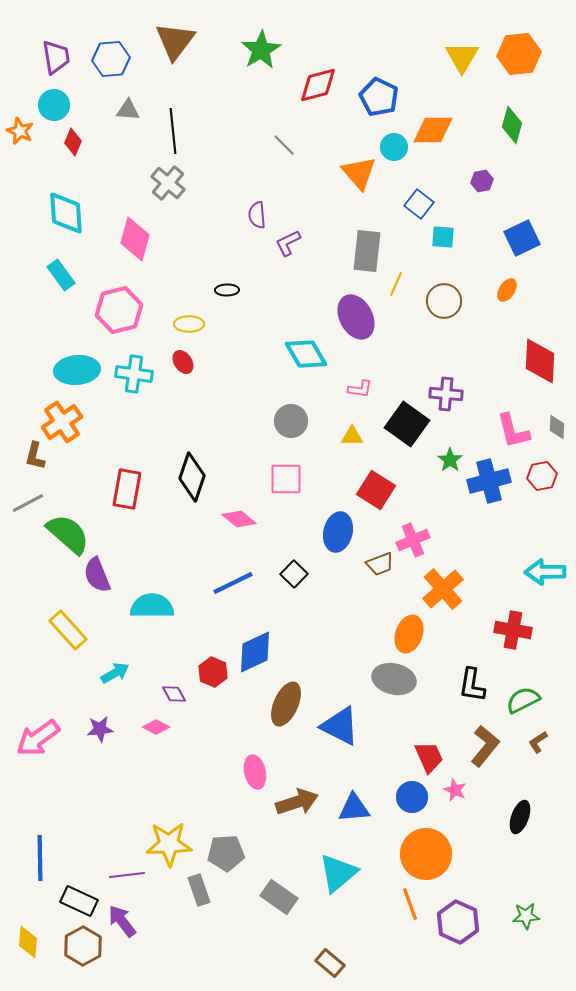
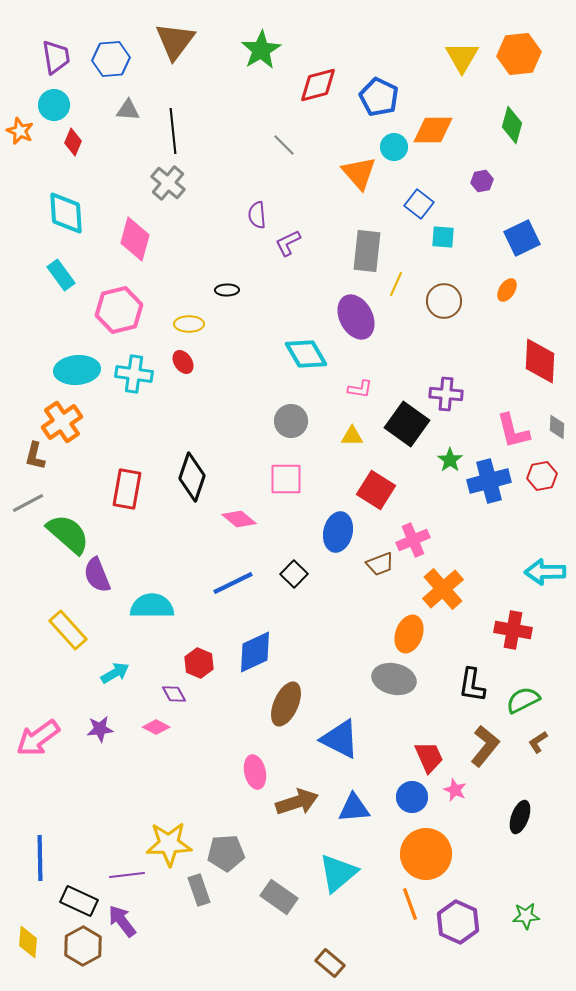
red hexagon at (213, 672): moved 14 px left, 9 px up
blue triangle at (340, 726): moved 13 px down
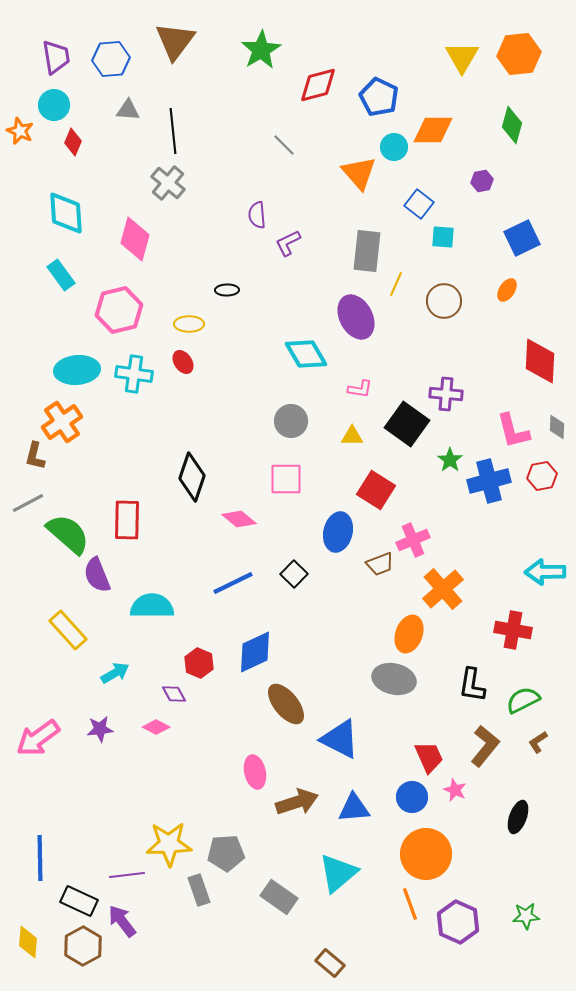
red rectangle at (127, 489): moved 31 px down; rotated 9 degrees counterclockwise
brown ellipse at (286, 704): rotated 63 degrees counterclockwise
black ellipse at (520, 817): moved 2 px left
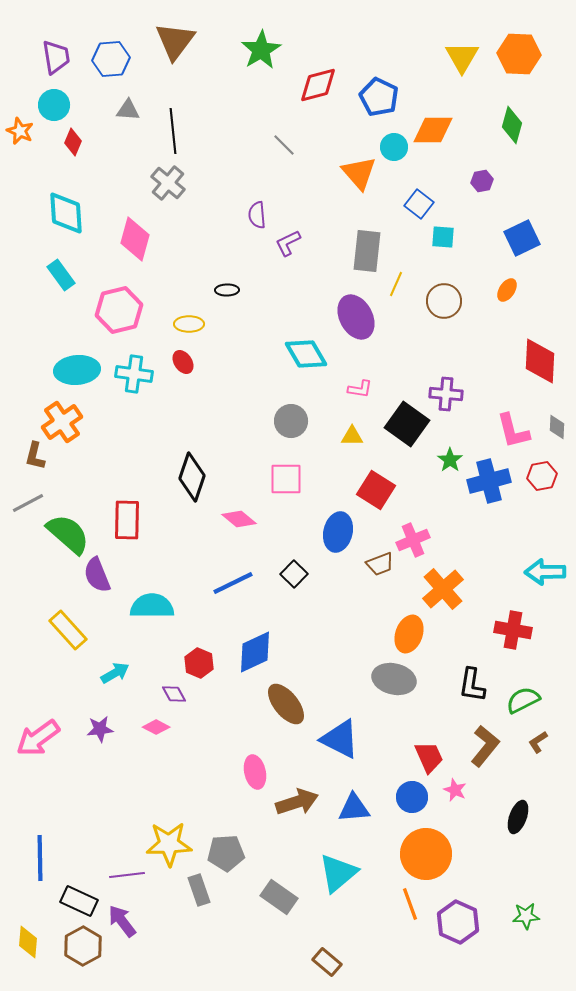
orange hexagon at (519, 54): rotated 9 degrees clockwise
brown rectangle at (330, 963): moved 3 px left, 1 px up
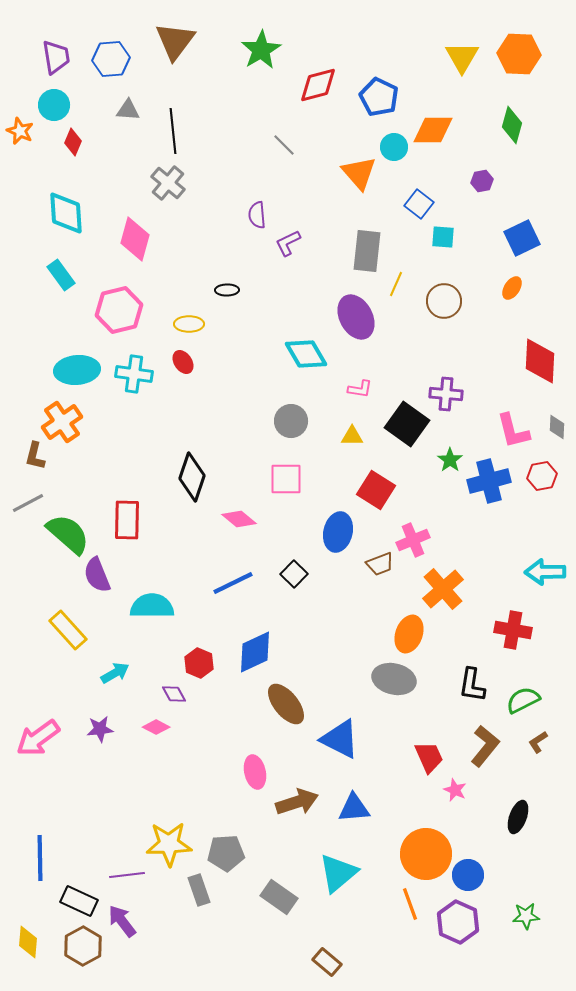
orange ellipse at (507, 290): moved 5 px right, 2 px up
blue circle at (412, 797): moved 56 px right, 78 px down
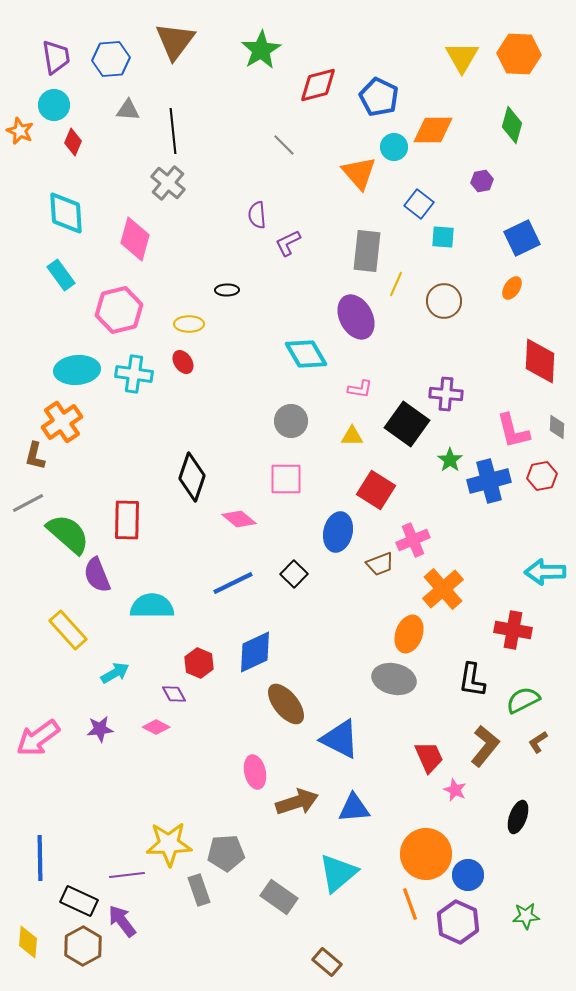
black L-shape at (472, 685): moved 5 px up
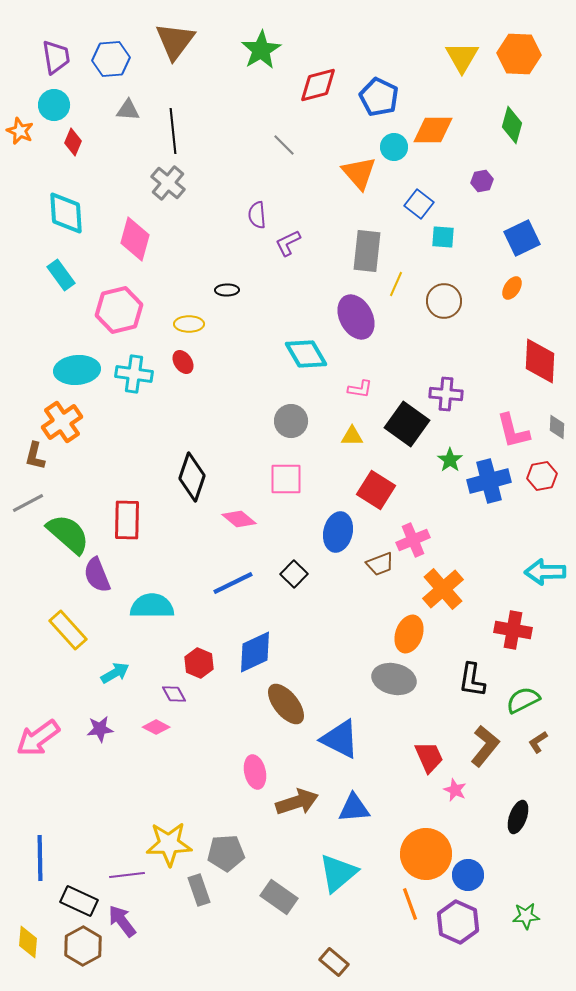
brown rectangle at (327, 962): moved 7 px right
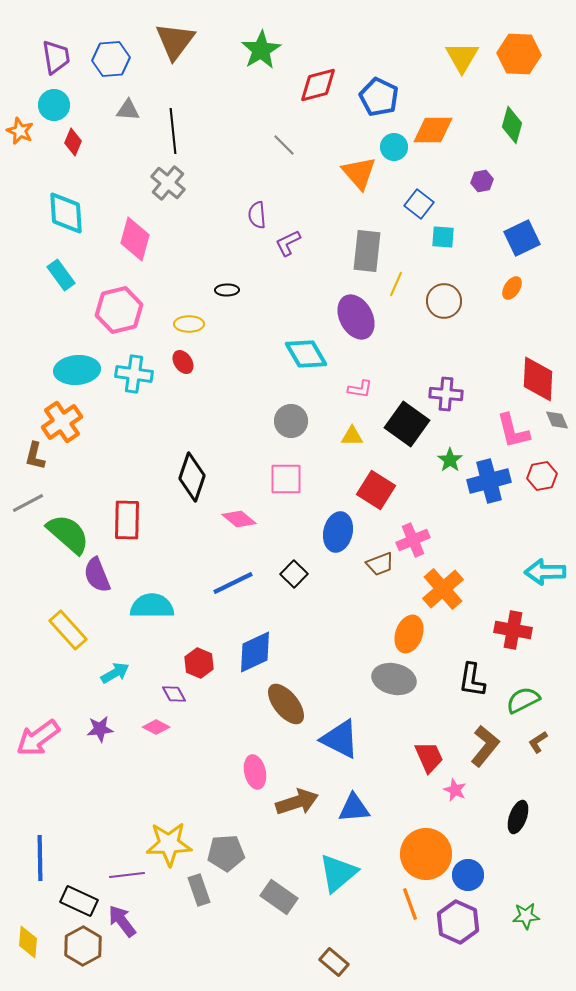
red diamond at (540, 361): moved 2 px left, 18 px down
gray diamond at (557, 427): moved 7 px up; rotated 25 degrees counterclockwise
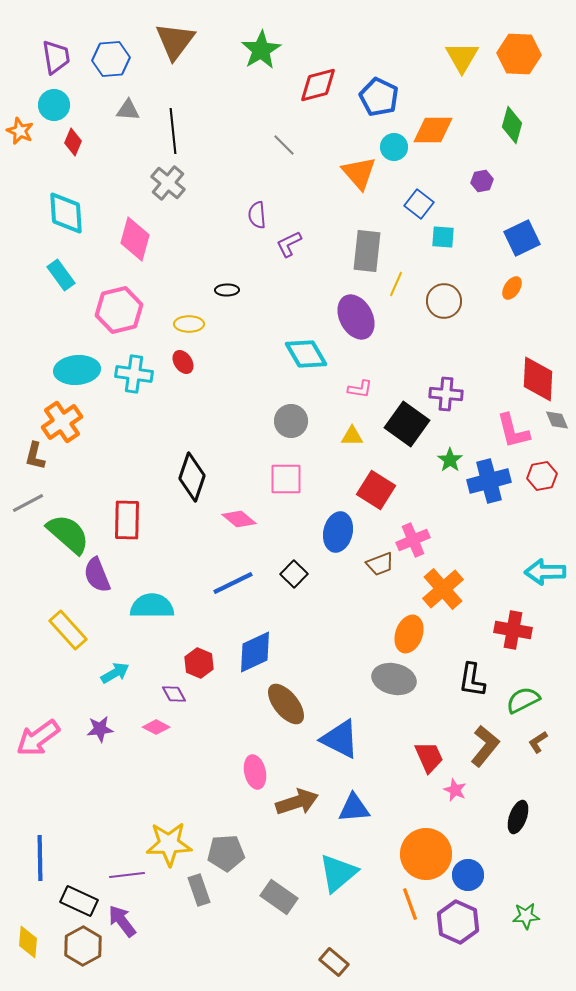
purple L-shape at (288, 243): moved 1 px right, 1 px down
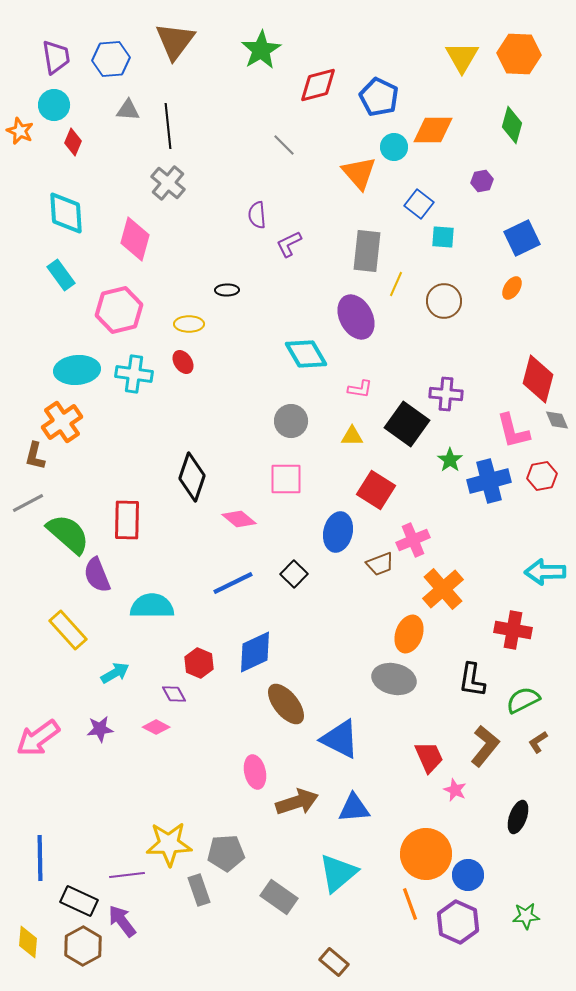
black line at (173, 131): moved 5 px left, 5 px up
red diamond at (538, 379): rotated 12 degrees clockwise
